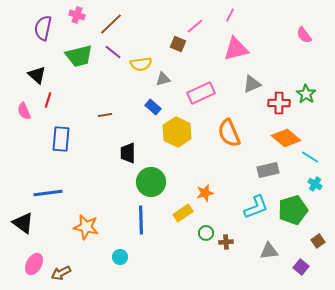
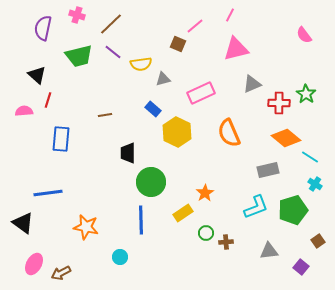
blue rectangle at (153, 107): moved 2 px down
pink semicircle at (24, 111): rotated 108 degrees clockwise
orange star at (205, 193): rotated 18 degrees counterclockwise
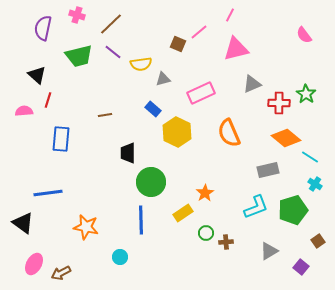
pink line at (195, 26): moved 4 px right, 6 px down
gray triangle at (269, 251): rotated 24 degrees counterclockwise
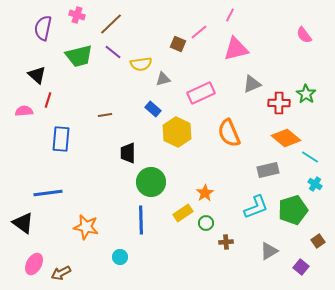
green circle at (206, 233): moved 10 px up
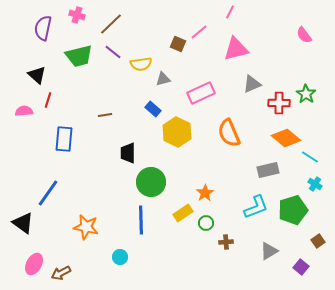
pink line at (230, 15): moved 3 px up
blue rectangle at (61, 139): moved 3 px right
blue line at (48, 193): rotated 48 degrees counterclockwise
